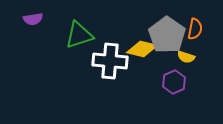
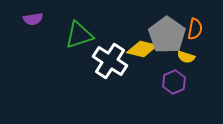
white cross: rotated 28 degrees clockwise
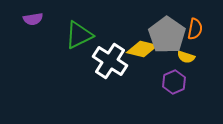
green triangle: rotated 8 degrees counterclockwise
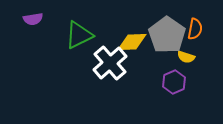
yellow diamond: moved 10 px left, 7 px up; rotated 16 degrees counterclockwise
white cross: moved 2 px down; rotated 16 degrees clockwise
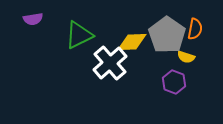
purple hexagon: rotated 15 degrees counterclockwise
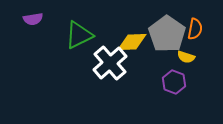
gray pentagon: moved 1 px up
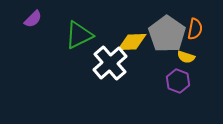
purple semicircle: rotated 36 degrees counterclockwise
purple hexagon: moved 4 px right, 1 px up
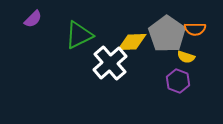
orange semicircle: rotated 80 degrees clockwise
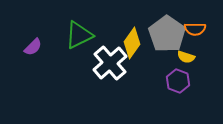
purple semicircle: moved 28 px down
yellow diamond: moved 1 px down; rotated 52 degrees counterclockwise
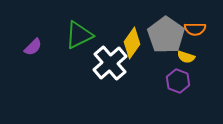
gray pentagon: moved 1 px left, 1 px down
